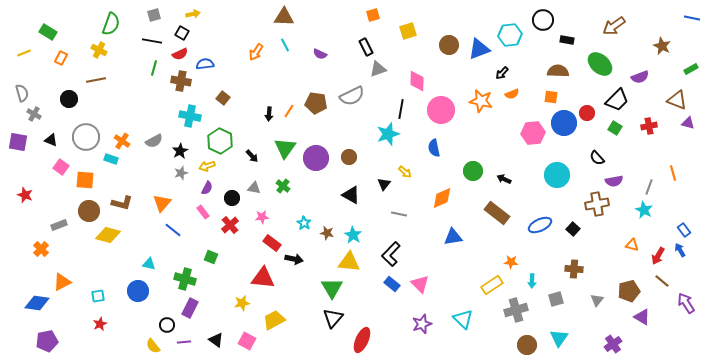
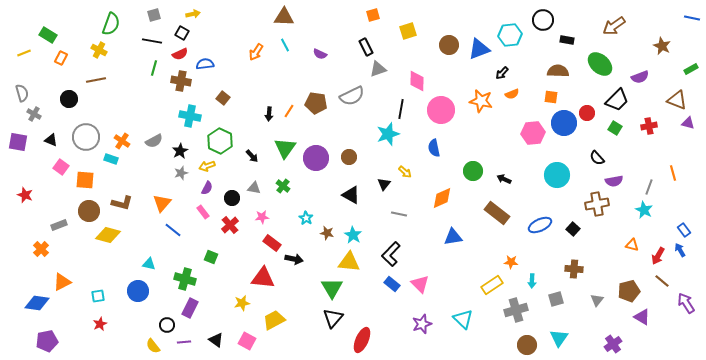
green rectangle at (48, 32): moved 3 px down
cyan star at (304, 223): moved 2 px right, 5 px up
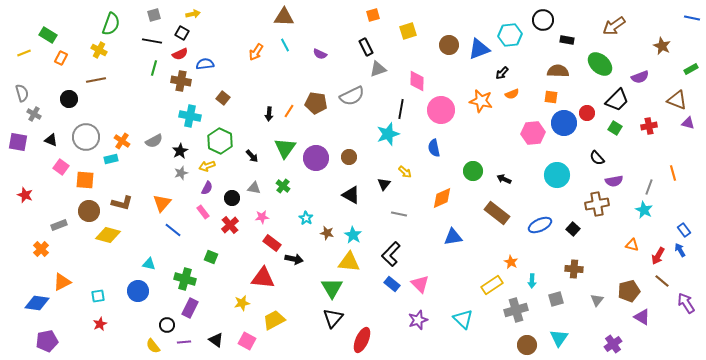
cyan rectangle at (111, 159): rotated 32 degrees counterclockwise
orange star at (511, 262): rotated 24 degrees clockwise
purple star at (422, 324): moved 4 px left, 4 px up
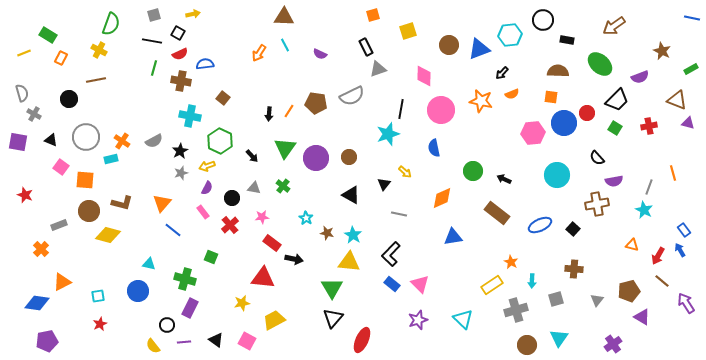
black square at (182, 33): moved 4 px left
brown star at (662, 46): moved 5 px down
orange arrow at (256, 52): moved 3 px right, 1 px down
pink diamond at (417, 81): moved 7 px right, 5 px up
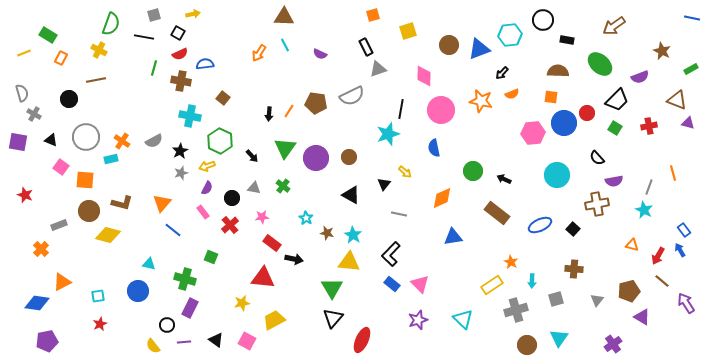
black line at (152, 41): moved 8 px left, 4 px up
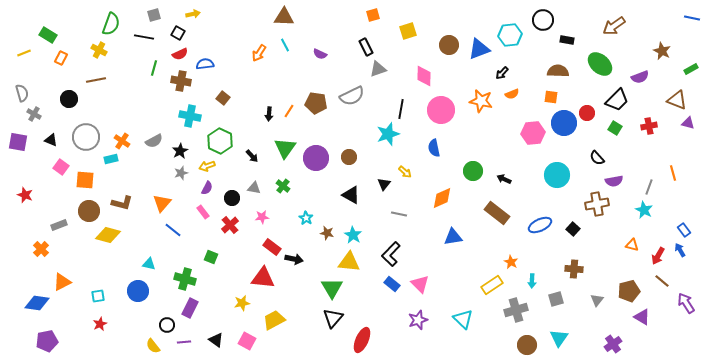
red rectangle at (272, 243): moved 4 px down
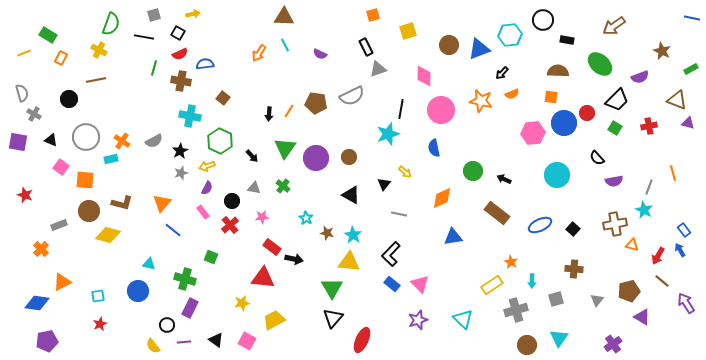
black circle at (232, 198): moved 3 px down
brown cross at (597, 204): moved 18 px right, 20 px down
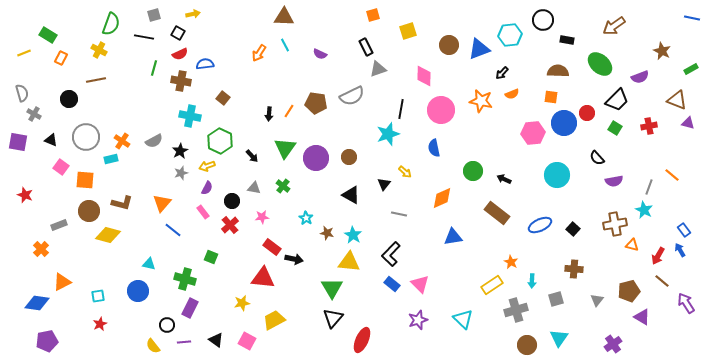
orange line at (673, 173): moved 1 px left, 2 px down; rotated 35 degrees counterclockwise
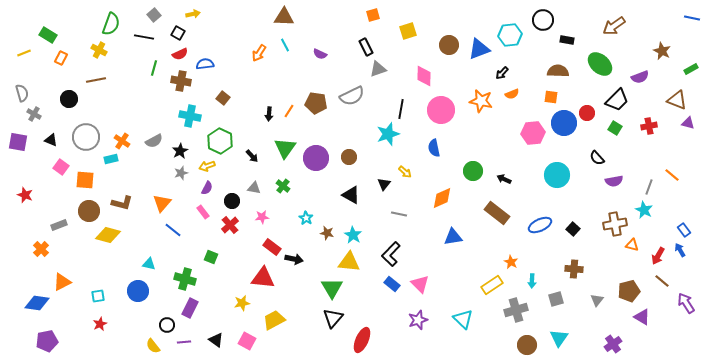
gray square at (154, 15): rotated 24 degrees counterclockwise
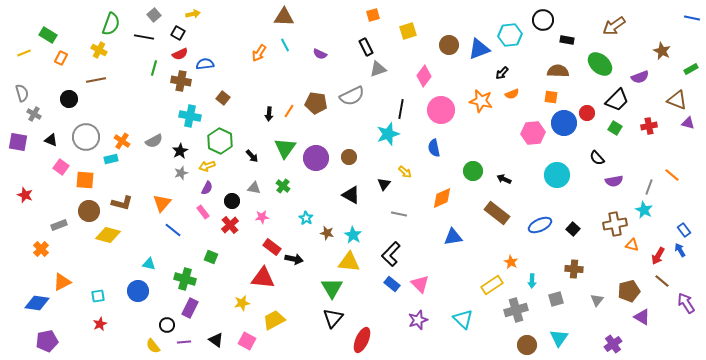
pink diamond at (424, 76): rotated 35 degrees clockwise
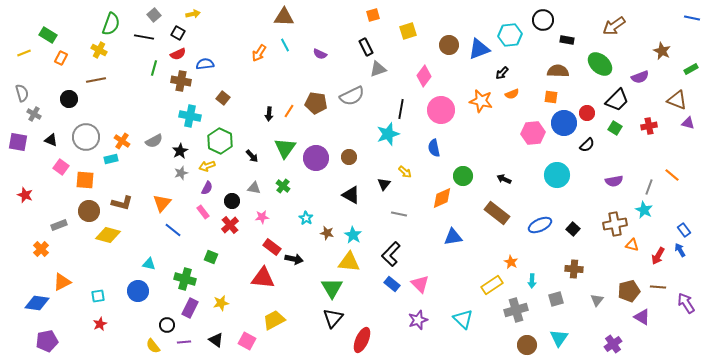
red semicircle at (180, 54): moved 2 px left
black semicircle at (597, 158): moved 10 px left, 13 px up; rotated 91 degrees counterclockwise
green circle at (473, 171): moved 10 px left, 5 px down
brown line at (662, 281): moved 4 px left, 6 px down; rotated 35 degrees counterclockwise
yellow star at (242, 303): moved 21 px left
